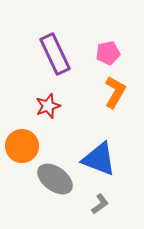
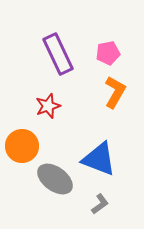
purple rectangle: moved 3 px right
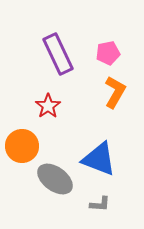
red star: rotated 15 degrees counterclockwise
gray L-shape: rotated 40 degrees clockwise
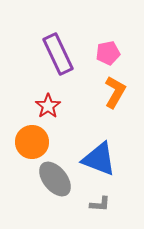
orange circle: moved 10 px right, 4 px up
gray ellipse: rotated 15 degrees clockwise
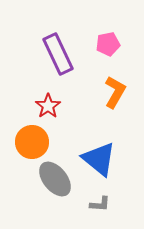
pink pentagon: moved 9 px up
blue triangle: rotated 18 degrees clockwise
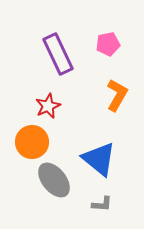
orange L-shape: moved 2 px right, 3 px down
red star: rotated 10 degrees clockwise
gray ellipse: moved 1 px left, 1 px down
gray L-shape: moved 2 px right
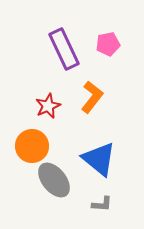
purple rectangle: moved 6 px right, 5 px up
orange L-shape: moved 25 px left, 2 px down; rotated 8 degrees clockwise
orange circle: moved 4 px down
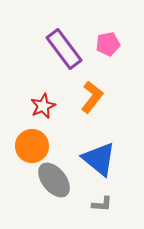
purple rectangle: rotated 12 degrees counterclockwise
red star: moved 5 px left
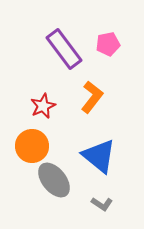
blue triangle: moved 3 px up
gray L-shape: rotated 30 degrees clockwise
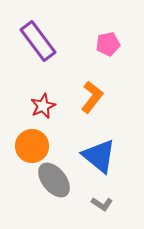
purple rectangle: moved 26 px left, 8 px up
